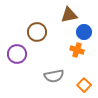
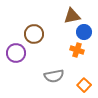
brown triangle: moved 3 px right, 1 px down
brown circle: moved 3 px left, 2 px down
purple circle: moved 1 px left, 1 px up
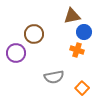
gray semicircle: moved 1 px down
orange square: moved 2 px left, 3 px down
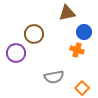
brown triangle: moved 5 px left, 3 px up
